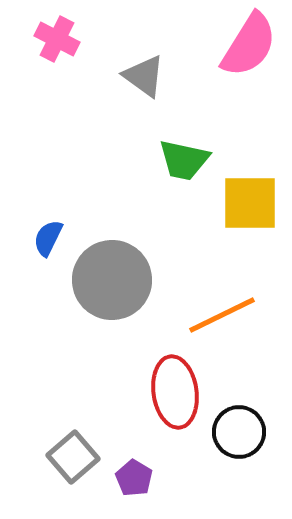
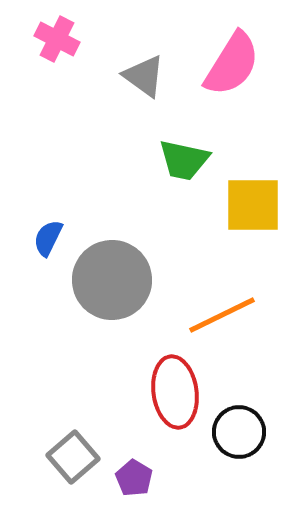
pink semicircle: moved 17 px left, 19 px down
yellow square: moved 3 px right, 2 px down
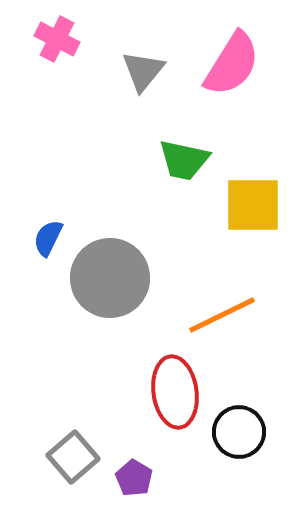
gray triangle: moved 1 px left, 5 px up; rotated 33 degrees clockwise
gray circle: moved 2 px left, 2 px up
